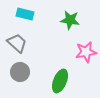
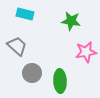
green star: moved 1 px right, 1 px down
gray trapezoid: moved 3 px down
gray circle: moved 12 px right, 1 px down
green ellipse: rotated 25 degrees counterclockwise
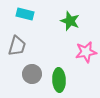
green star: moved 1 px left; rotated 12 degrees clockwise
gray trapezoid: rotated 65 degrees clockwise
gray circle: moved 1 px down
green ellipse: moved 1 px left, 1 px up
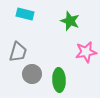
gray trapezoid: moved 1 px right, 6 px down
